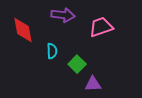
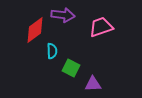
red diamond: moved 12 px right; rotated 64 degrees clockwise
green square: moved 6 px left, 4 px down; rotated 18 degrees counterclockwise
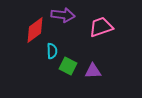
green square: moved 3 px left, 2 px up
purple triangle: moved 13 px up
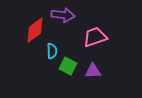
pink trapezoid: moved 6 px left, 10 px down
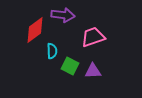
pink trapezoid: moved 2 px left
green square: moved 2 px right
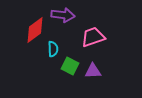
cyan semicircle: moved 1 px right, 2 px up
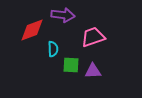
red diamond: moved 3 px left; rotated 16 degrees clockwise
green square: moved 1 px right, 1 px up; rotated 24 degrees counterclockwise
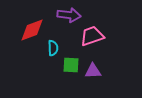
purple arrow: moved 6 px right
pink trapezoid: moved 1 px left, 1 px up
cyan semicircle: moved 1 px up
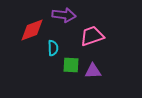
purple arrow: moved 5 px left
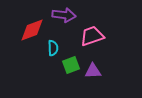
green square: rotated 24 degrees counterclockwise
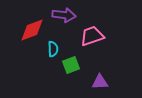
cyan semicircle: moved 1 px down
purple triangle: moved 7 px right, 11 px down
